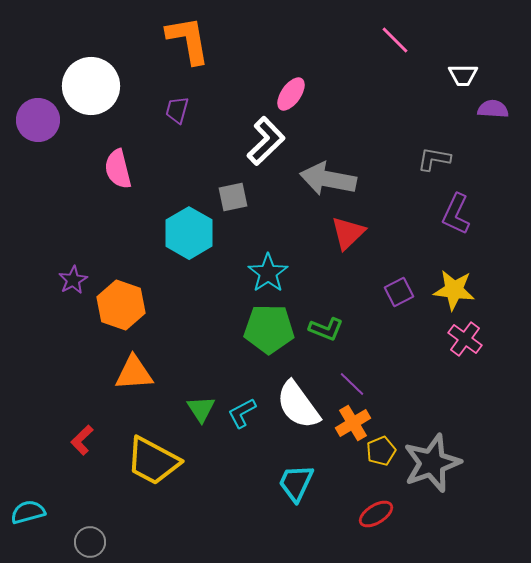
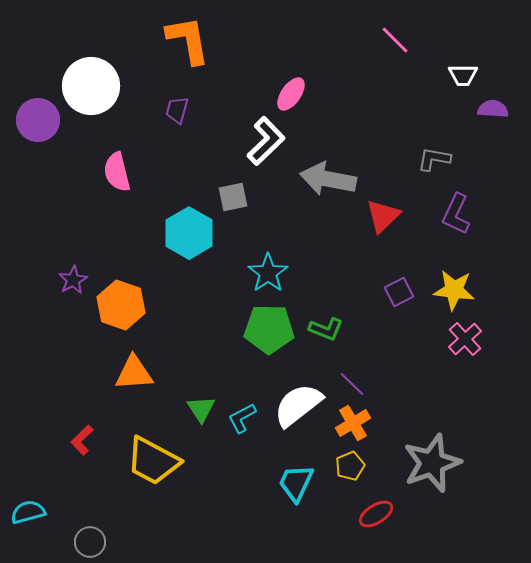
pink semicircle: moved 1 px left, 3 px down
red triangle: moved 35 px right, 17 px up
pink cross: rotated 12 degrees clockwise
white semicircle: rotated 88 degrees clockwise
cyan L-shape: moved 5 px down
yellow pentagon: moved 31 px left, 15 px down
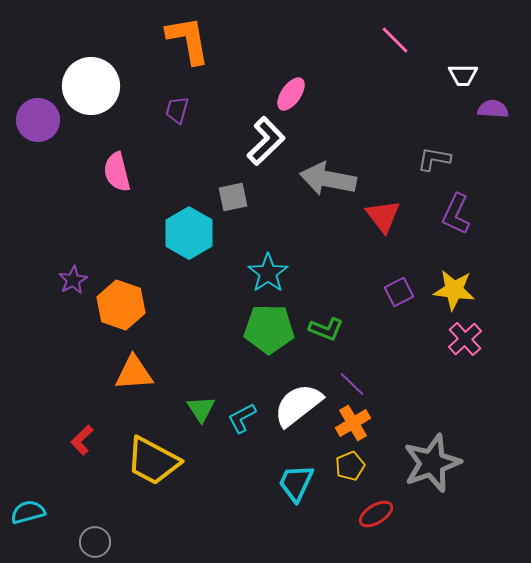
red triangle: rotated 24 degrees counterclockwise
gray circle: moved 5 px right
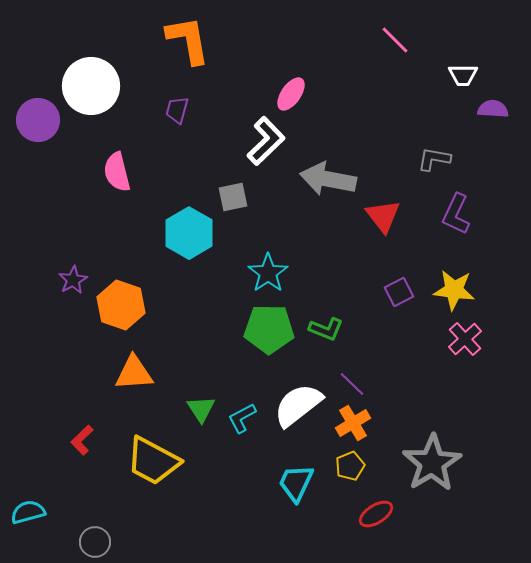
gray star: rotated 12 degrees counterclockwise
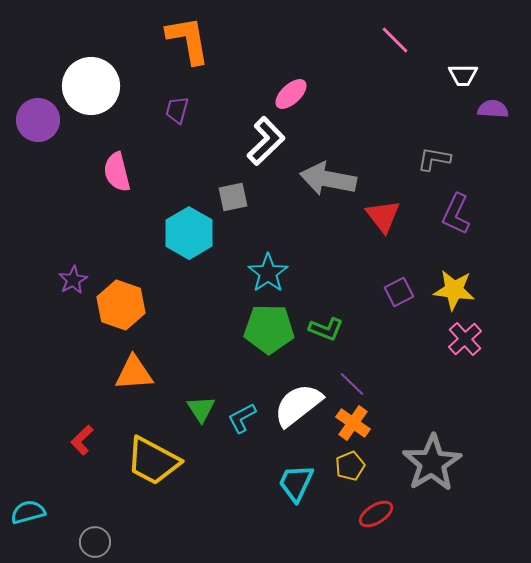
pink ellipse: rotated 12 degrees clockwise
orange cross: rotated 24 degrees counterclockwise
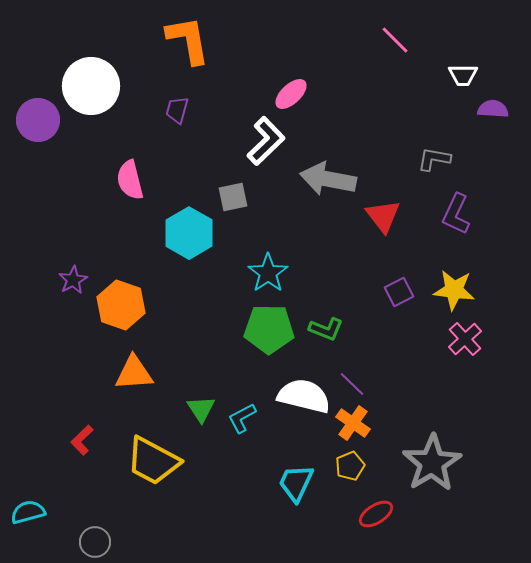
pink semicircle: moved 13 px right, 8 px down
white semicircle: moved 6 px right, 9 px up; rotated 52 degrees clockwise
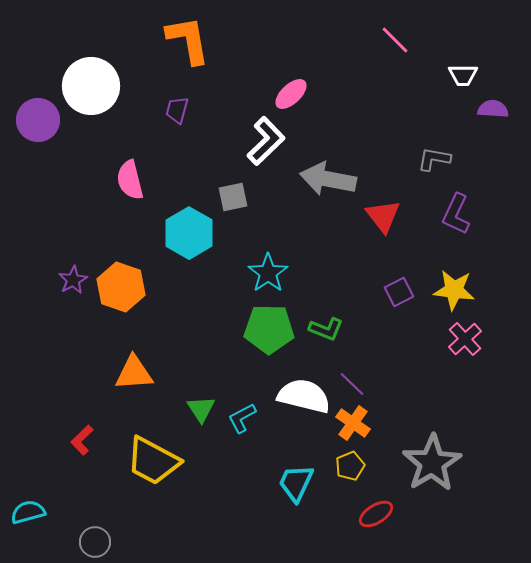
orange hexagon: moved 18 px up
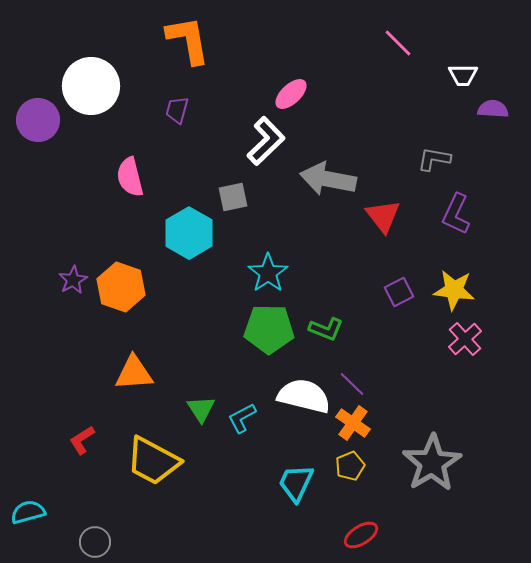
pink line: moved 3 px right, 3 px down
pink semicircle: moved 3 px up
red L-shape: rotated 12 degrees clockwise
red ellipse: moved 15 px left, 21 px down
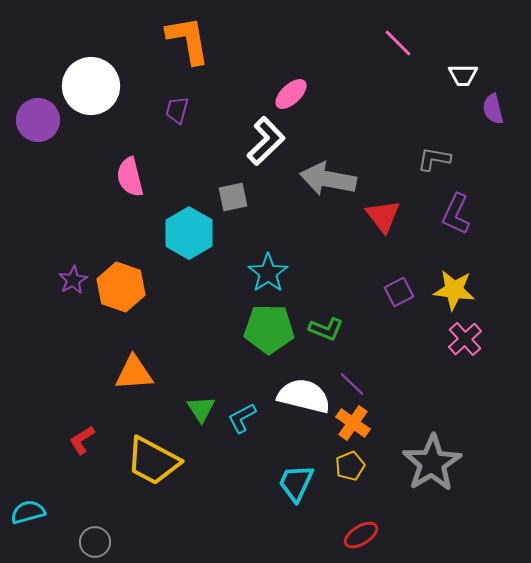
purple semicircle: rotated 108 degrees counterclockwise
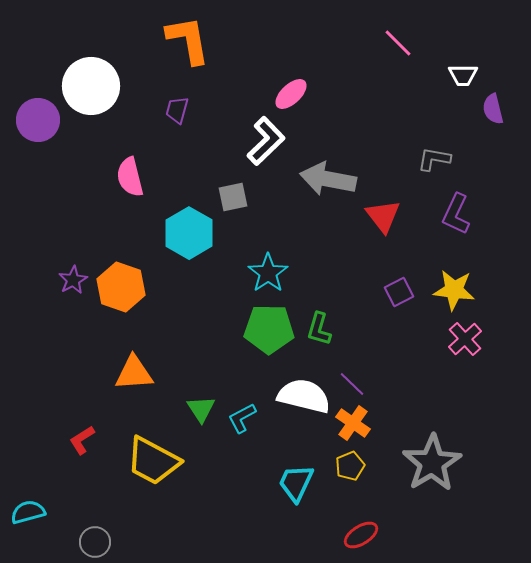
green L-shape: moved 7 px left; rotated 84 degrees clockwise
